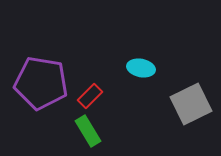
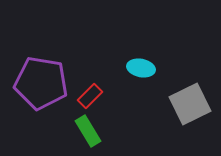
gray square: moved 1 px left
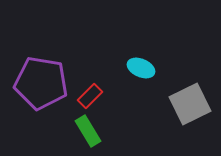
cyan ellipse: rotated 12 degrees clockwise
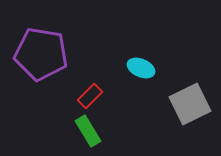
purple pentagon: moved 29 px up
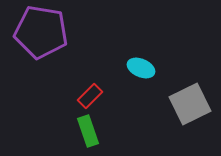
purple pentagon: moved 22 px up
green rectangle: rotated 12 degrees clockwise
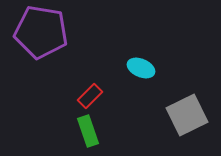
gray square: moved 3 px left, 11 px down
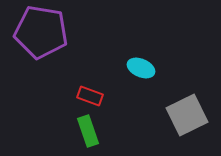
red rectangle: rotated 65 degrees clockwise
